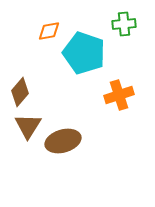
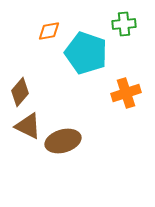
cyan pentagon: moved 2 px right
orange cross: moved 7 px right, 2 px up
brown triangle: rotated 36 degrees counterclockwise
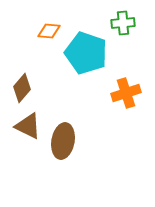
green cross: moved 1 px left, 1 px up
orange diamond: rotated 15 degrees clockwise
brown diamond: moved 2 px right, 4 px up
brown ellipse: rotated 64 degrees counterclockwise
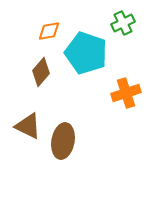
green cross: rotated 20 degrees counterclockwise
orange diamond: rotated 15 degrees counterclockwise
brown diamond: moved 19 px right, 16 px up
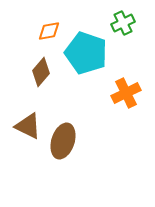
orange cross: rotated 8 degrees counterclockwise
brown ellipse: rotated 8 degrees clockwise
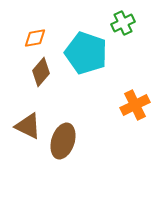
orange diamond: moved 14 px left, 7 px down
orange cross: moved 9 px right, 12 px down
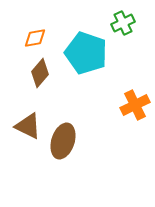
brown diamond: moved 1 px left, 1 px down
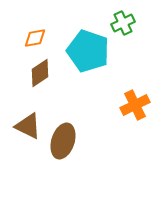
cyan pentagon: moved 2 px right, 2 px up
brown diamond: rotated 16 degrees clockwise
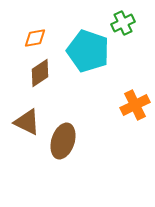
brown triangle: moved 1 px left, 4 px up
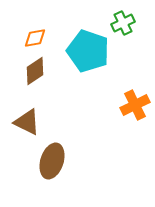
brown diamond: moved 5 px left, 2 px up
brown ellipse: moved 11 px left, 20 px down
